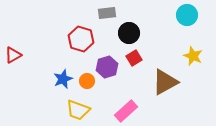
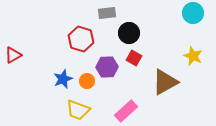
cyan circle: moved 6 px right, 2 px up
red square: rotated 28 degrees counterclockwise
purple hexagon: rotated 15 degrees clockwise
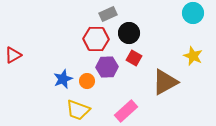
gray rectangle: moved 1 px right, 1 px down; rotated 18 degrees counterclockwise
red hexagon: moved 15 px right; rotated 15 degrees counterclockwise
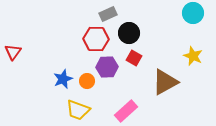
red triangle: moved 3 px up; rotated 24 degrees counterclockwise
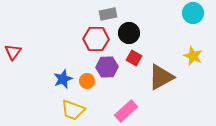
gray rectangle: rotated 12 degrees clockwise
brown triangle: moved 4 px left, 5 px up
yellow trapezoid: moved 5 px left
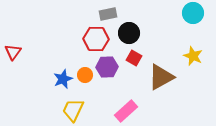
orange circle: moved 2 px left, 6 px up
yellow trapezoid: rotated 95 degrees clockwise
